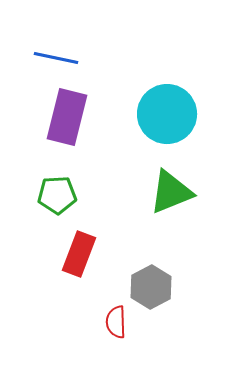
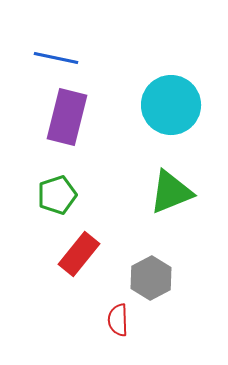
cyan circle: moved 4 px right, 9 px up
green pentagon: rotated 15 degrees counterclockwise
red rectangle: rotated 18 degrees clockwise
gray hexagon: moved 9 px up
red semicircle: moved 2 px right, 2 px up
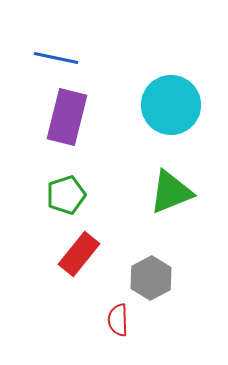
green pentagon: moved 9 px right
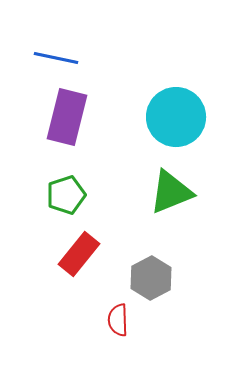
cyan circle: moved 5 px right, 12 px down
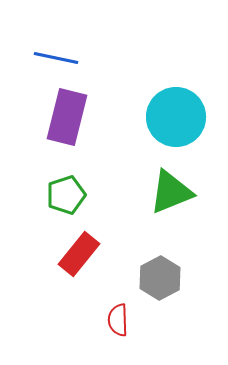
gray hexagon: moved 9 px right
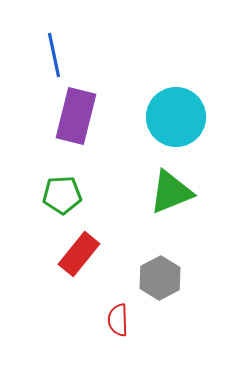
blue line: moved 2 px left, 3 px up; rotated 66 degrees clockwise
purple rectangle: moved 9 px right, 1 px up
green pentagon: moved 4 px left; rotated 15 degrees clockwise
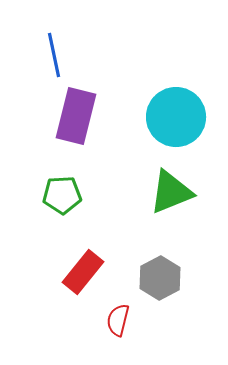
red rectangle: moved 4 px right, 18 px down
red semicircle: rotated 16 degrees clockwise
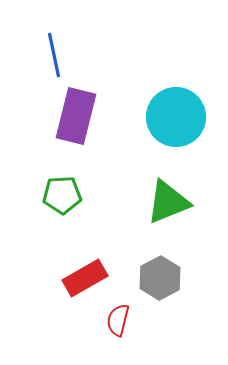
green triangle: moved 3 px left, 10 px down
red rectangle: moved 2 px right, 6 px down; rotated 21 degrees clockwise
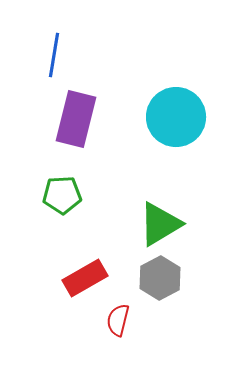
blue line: rotated 21 degrees clockwise
purple rectangle: moved 3 px down
green triangle: moved 8 px left, 22 px down; rotated 9 degrees counterclockwise
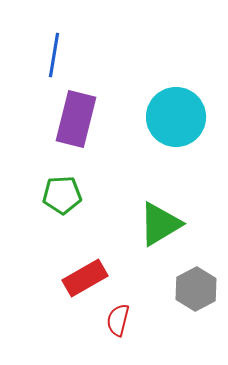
gray hexagon: moved 36 px right, 11 px down
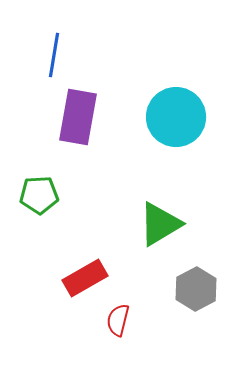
purple rectangle: moved 2 px right, 2 px up; rotated 4 degrees counterclockwise
green pentagon: moved 23 px left
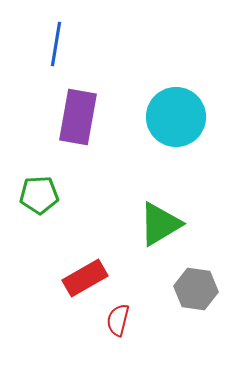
blue line: moved 2 px right, 11 px up
gray hexagon: rotated 24 degrees counterclockwise
